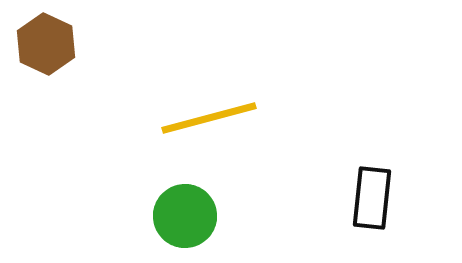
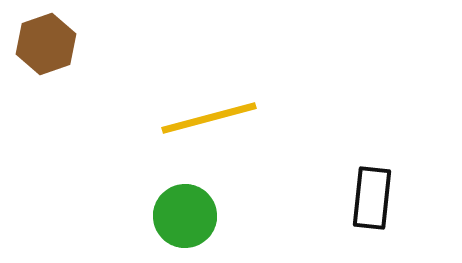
brown hexagon: rotated 16 degrees clockwise
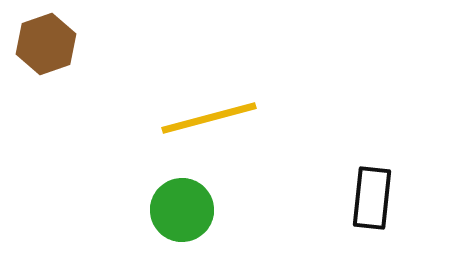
green circle: moved 3 px left, 6 px up
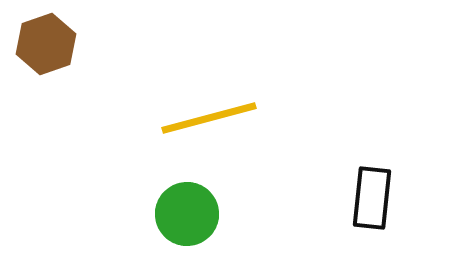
green circle: moved 5 px right, 4 px down
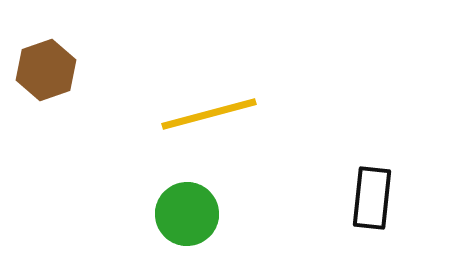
brown hexagon: moved 26 px down
yellow line: moved 4 px up
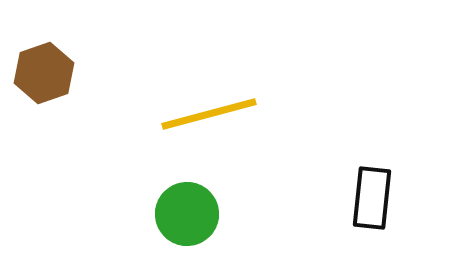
brown hexagon: moved 2 px left, 3 px down
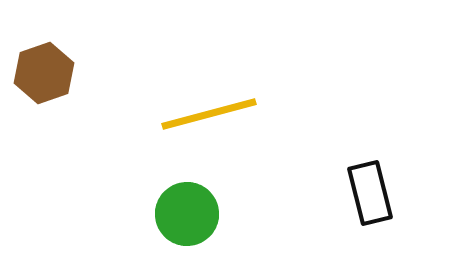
black rectangle: moved 2 px left, 5 px up; rotated 20 degrees counterclockwise
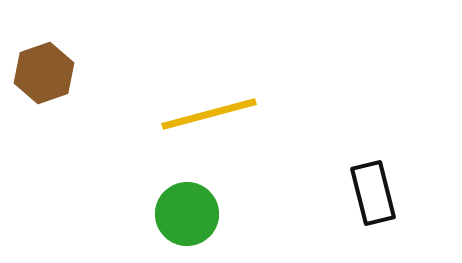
black rectangle: moved 3 px right
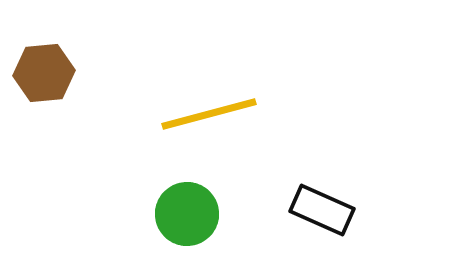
brown hexagon: rotated 14 degrees clockwise
black rectangle: moved 51 px left, 17 px down; rotated 52 degrees counterclockwise
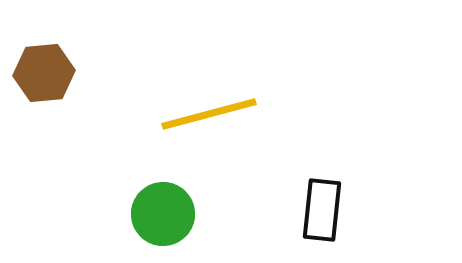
black rectangle: rotated 72 degrees clockwise
green circle: moved 24 px left
